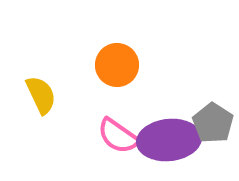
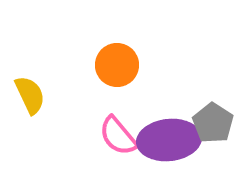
yellow semicircle: moved 11 px left
pink semicircle: rotated 15 degrees clockwise
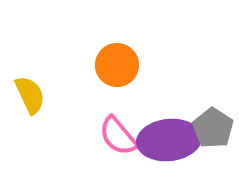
gray pentagon: moved 5 px down
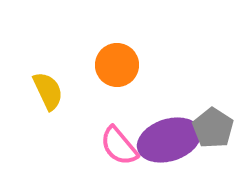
yellow semicircle: moved 18 px right, 4 px up
pink semicircle: moved 1 px right, 10 px down
purple ellipse: rotated 12 degrees counterclockwise
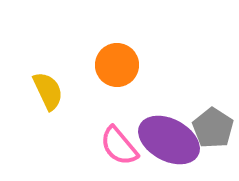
purple ellipse: rotated 46 degrees clockwise
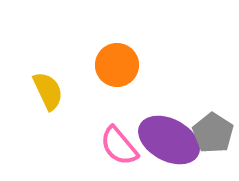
gray pentagon: moved 5 px down
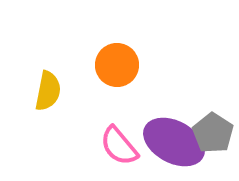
yellow semicircle: rotated 36 degrees clockwise
purple ellipse: moved 5 px right, 2 px down
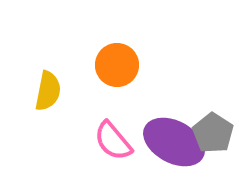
pink semicircle: moved 6 px left, 5 px up
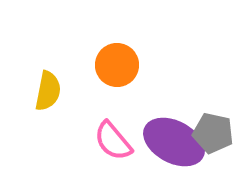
gray pentagon: rotated 21 degrees counterclockwise
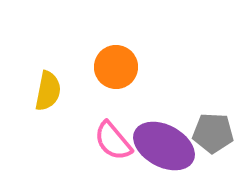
orange circle: moved 1 px left, 2 px down
gray pentagon: rotated 9 degrees counterclockwise
purple ellipse: moved 10 px left, 4 px down
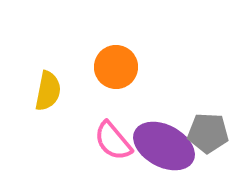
gray pentagon: moved 5 px left
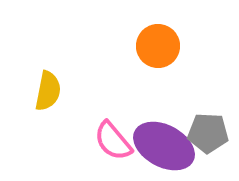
orange circle: moved 42 px right, 21 px up
